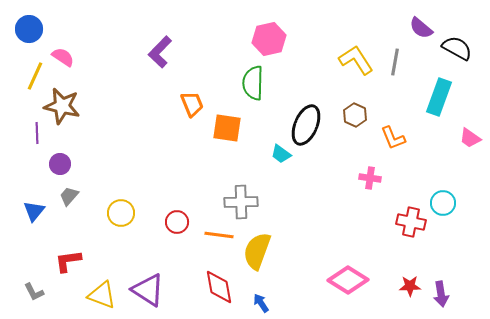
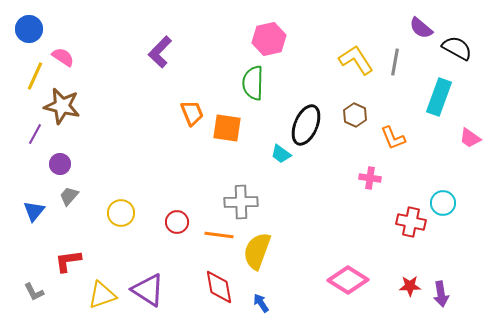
orange trapezoid: moved 9 px down
purple line: moved 2 px left, 1 px down; rotated 30 degrees clockwise
yellow triangle: rotated 40 degrees counterclockwise
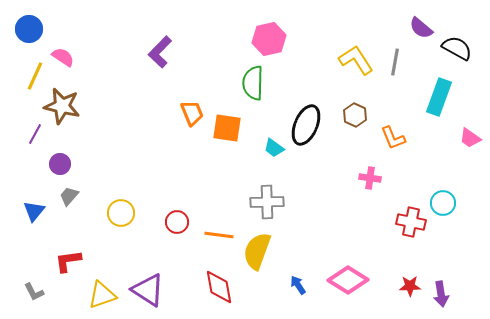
cyan trapezoid: moved 7 px left, 6 px up
gray cross: moved 26 px right
blue arrow: moved 37 px right, 18 px up
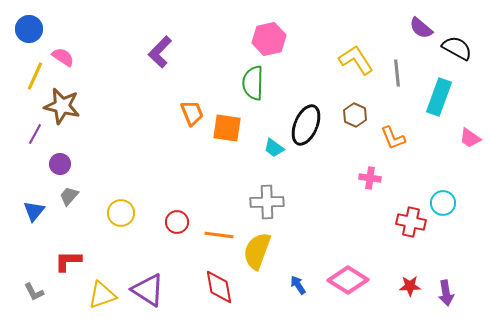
gray line: moved 2 px right, 11 px down; rotated 16 degrees counterclockwise
red L-shape: rotated 8 degrees clockwise
purple arrow: moved 5 px right, 1 px up
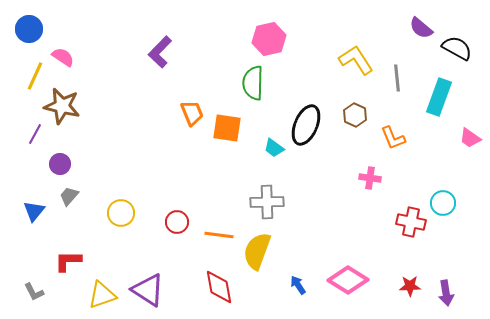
gray line: moved 5 px down
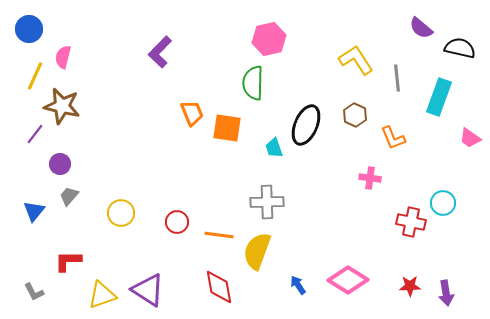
black semicircle: moved 3 px right; rotated 16 degrees counterclockwise
pink semicircle: rotated 110 degrees counterclockwise
purple line: rotated 10 degrees clockwise
cyan trapezoid: rotated 35 degrees clockwise
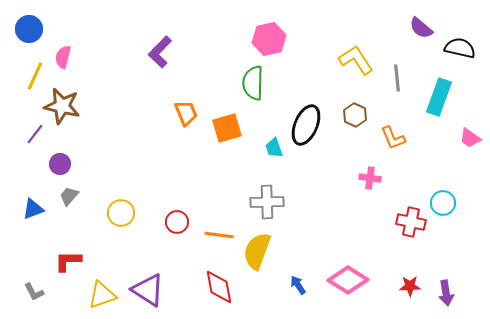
orange trapezoid: moved 6 px left
orange square: rotated 24 degrees counterclockwise
blue triangle: moved 1 px left, 2 px up; rotated 30 degrees clockwise
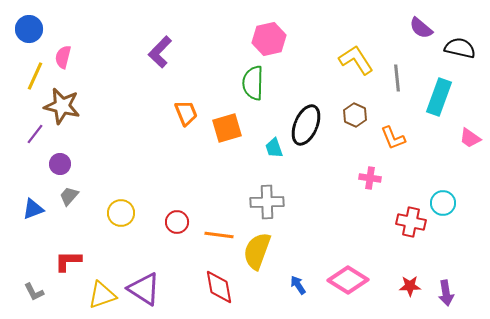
purple triangle: moved 4 px left, 1 px up
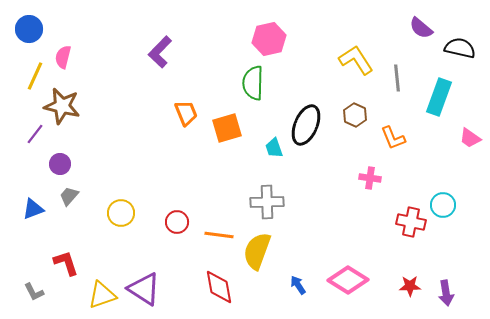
cyan circle: moved 2 px down
red L-shape: moved 2 px left, 2 px down; rotated 72 degrees clockwise
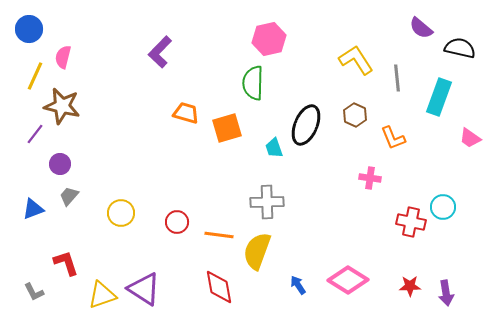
orange trapezoid: rotated 52 degrees counterclockwise
cyan circle: moved 2 px down
